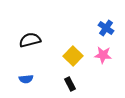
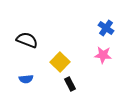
black semicircle: moved 3 px left; rotated 35 degrees clockwise
yellow square: moved 13 px left, 6 px down
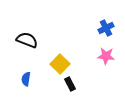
blue cross: rotated 28 degrees clockwise
pink star: moved 3 px right, 1 px down
yellow square: moved 2 px down
blue semicircle: rotated 104 degrees clockwise
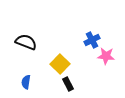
blue cross: moved 14 px left, 12 px down
black semicircle: moved 1 px left, 2 px down
blue semicircle: moved 3 px down
black rectangle: moved 2 px left
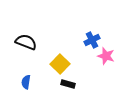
pink star: rotated 12 degrees clockwise
black rectangle: rotated 48 degrees counterclockwise
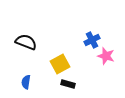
yellow square: rotated 18 degrees clockwise
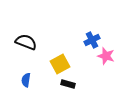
blue semicircle: moved 2 px up
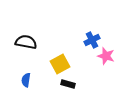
black semicircle: rotated 10 degrees counterclockwise
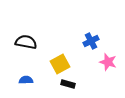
blue cross: moved 1 px left, 1 px down
pink star: moved 2 px right, 6 px down
blue semicircle: rotated 80 degrees clockwise
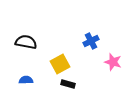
pink star: moved 5 px right
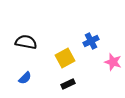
yellow square: moved 5 px right, 6 px up
blue semicircle: moved 1 px left, 2 px up; rotated 136 degrees clockwise
black rectangle: rotated 40 degrees counterclockwise
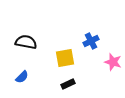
yellow square: rotated 18 degrees clockwise
blue semicircle: moved 3 px left, 1 px up
